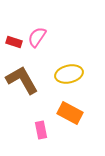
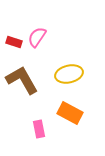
pink rectangle: moved 2 px left, 1 px up
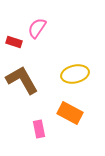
pink semicircle: moved 9 px up
yellow ellipse: moved 6 px right
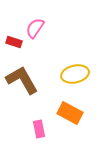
pink semicircle: moved 2 px left
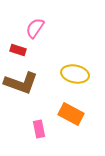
red rectangle: moved 4 px right, 8 px down
yellow ellipse: rotated 24 degrees clockwise
brown L-shape: moved 1 px left, 3 px down; rotated 140 degrees clockwise
orange rectangle: moved 1 px right, 1 px down
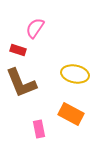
brown L-shape: rotated 48 degrees clockwise
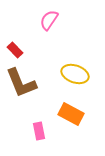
pink semicircle: moved 14 px right, 8 px up
red rectangle: moved 3 px left; rotated 28 degrees clockwise
yellow ellipse: rotated 8 degrees clockwise
pink rectangle: moved 2 px down
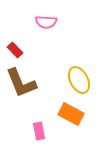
pink semicircle: moved 3 px left, 2 px down; rotated 120 degrees counterclockwise
yellow ellipse: moved 4 px right, 6 px down; rotated 44 degrees clockwise
